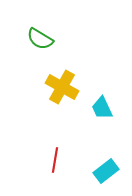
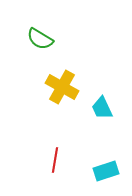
cyan rectangle: rotated 20 degrees clockwise
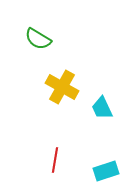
green semicircle: moved 2 px left
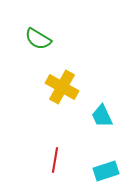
cyan trapezoid: moved 8 px down
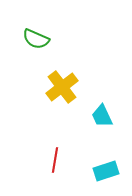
green semicircle: moved 2 px left; rotated 8 degrees counterclockwise
yellow cross: rotated 24 degrees clockwise
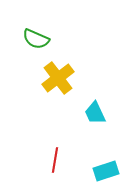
yellow cross: moved 4 px left, 9 px up
cyan trapezoid: moved 7 px left, 3 px up
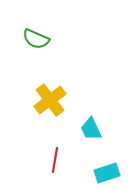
yellow cross: moved 8 px left, 22 px down
cyan trapezoid: moved 4 px left, 16 px down
cyan rectangle: moved 1 px right, 2 px down
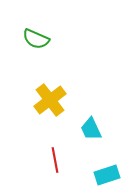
red line: rotated 20 degrees counterclockwise
cyan rectangle: moved 2 px down
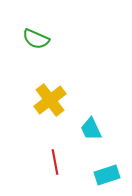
red line: moved 2 px down
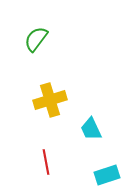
green semicircle: rotated 104 degrees clockwise
yellow cross: rotated 20 degrees clockwise
red line: moved 9 px left
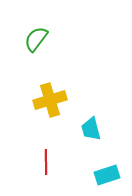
cyan trapezoid: rotated 10 degrees clockwise
red line: rotated 10 degrees clockwise
